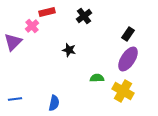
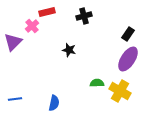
black cross: rotated 21 degrees clockwise
green semicircle: moved 5 px down
yellow cross: moved 3 px left
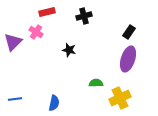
pink cross: moved 4 px right, 6 px down; rotated 16 degrees counterclockwise
black rectangle: moved 1 px right, 2 px up
purple ellipse: rotated 15 degrees counterclockwise
green semicircle: moved 1 px left
yellow cross: moved 7 px down; rotated 35 degrees clockwise
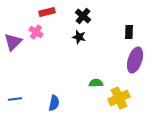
black cross: moved 1 px left; rotated 35 degrees counterclockwise
black rectangle: rotated 32 degrees counterclockwise
black star: moved 10 px right, 13 px up
purple ellipse: moved 7 px right, 1 px down
yellow cross: moved 1 px left
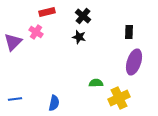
purple ellipse: moved 1 px left, 2 px down
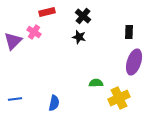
pink cross: moved 2 px left
purple triangle: moved 1 px up
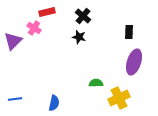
pink cross: moved 4 px up
